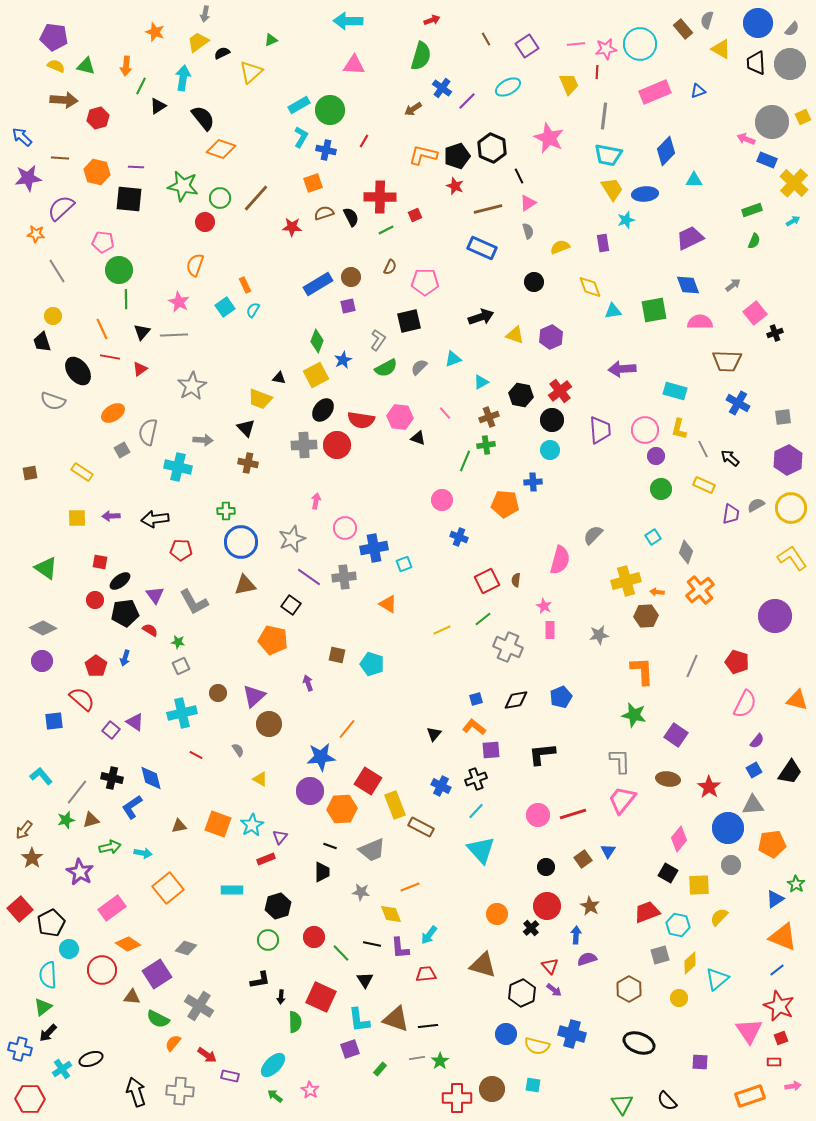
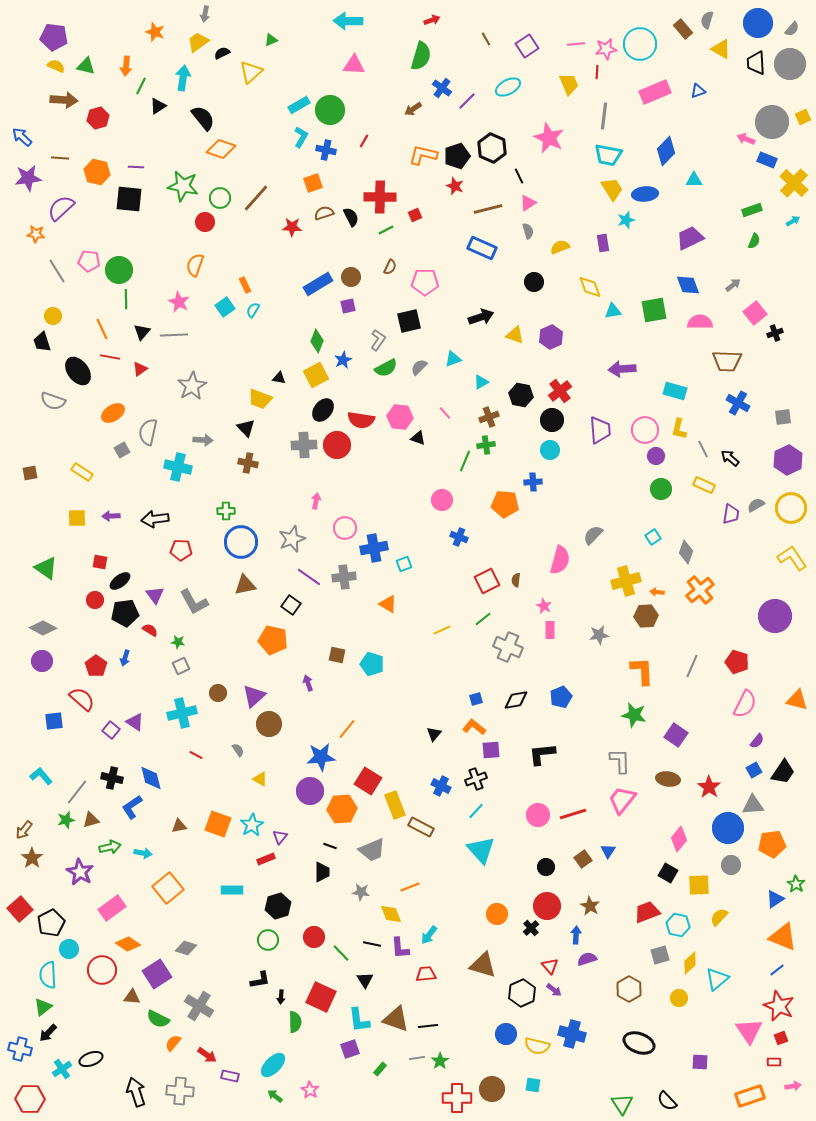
pink pentagon at (103, 242): moved 14 px left, 19 px down
black trapezoid at (790, 772): moved 7 px left
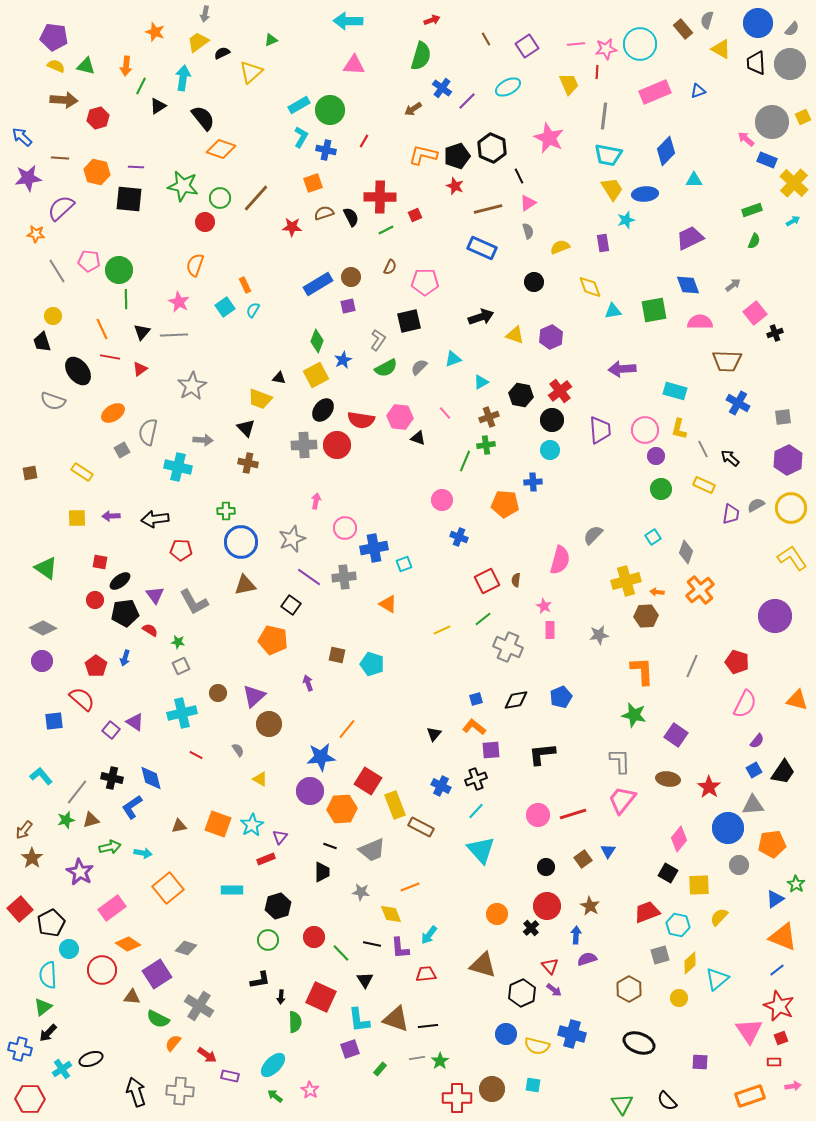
pink arrow at (746, 139): rotated 18 degrees clockwise
gray circle at (731, 865): moved 8 px right
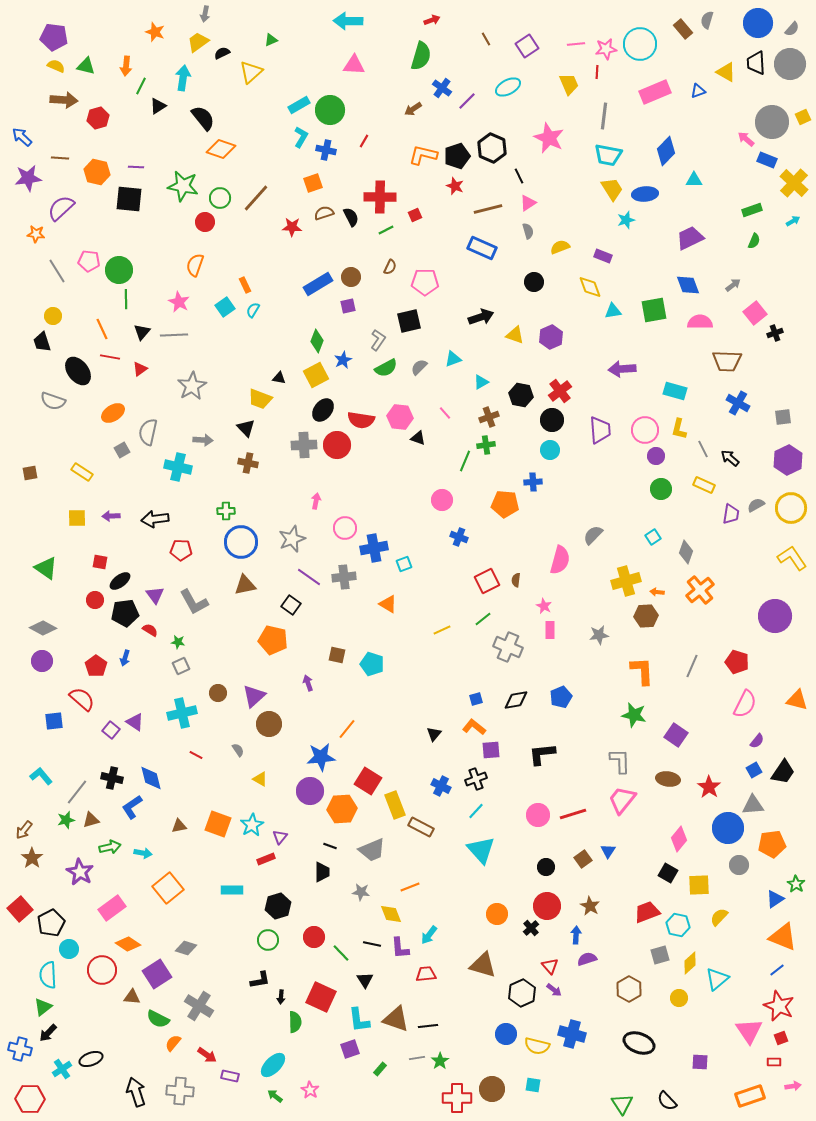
yellow triangle at (721, 49): moved 5 px right, 23 px down
purple rectangle at (603, 243): moved 13 px down; rotated 60 degrees counterclockwise
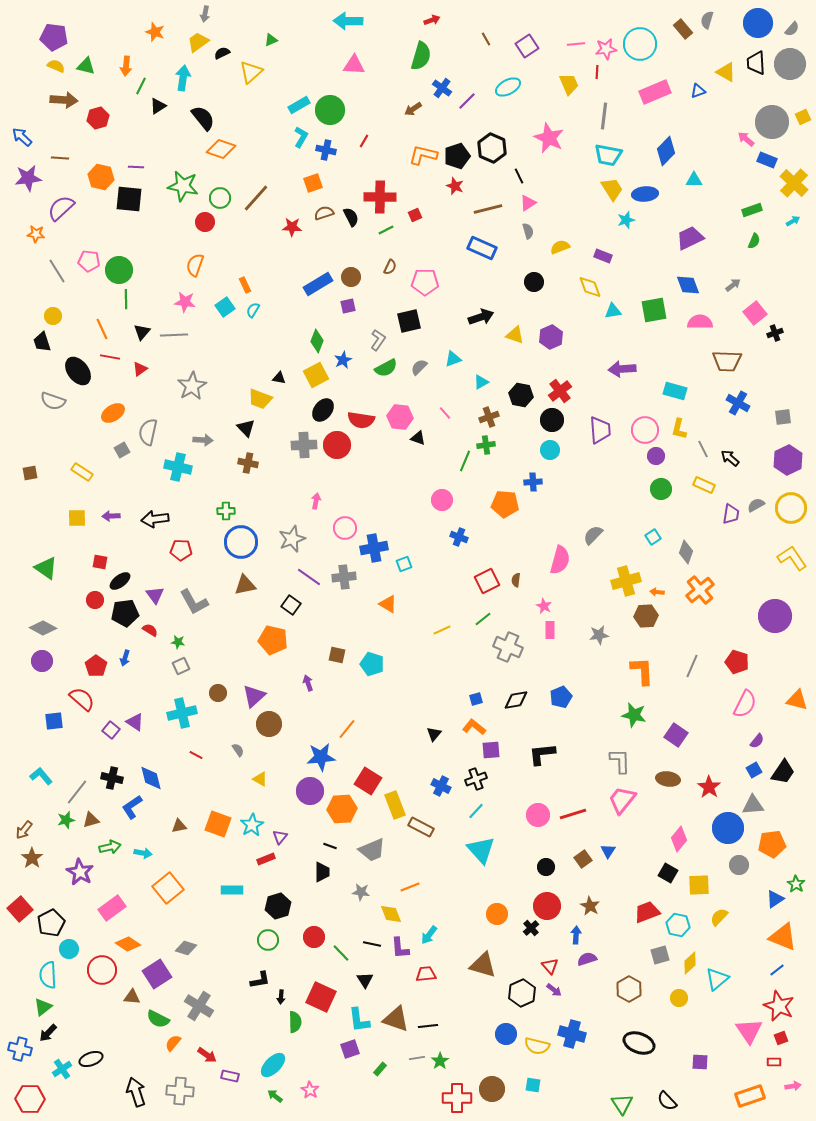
orange hexagon at (97, 172): moved 4 px right, 5 px down
pink star at (179, 302): moved 6 px right; rotated 20 degrees counterclockwise
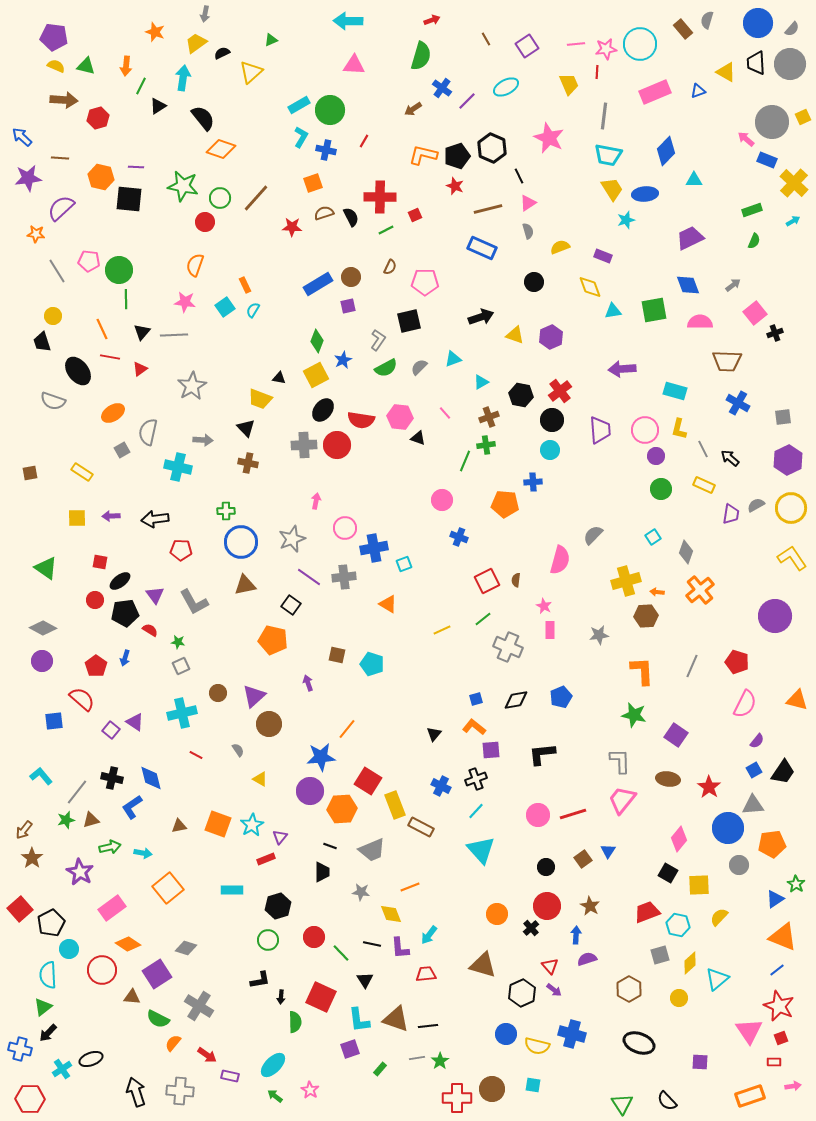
yellow trapezoid at (198, 42): moved 2 px left, 1 px down
cyan ellipse at (508, 87): moved 2 px left
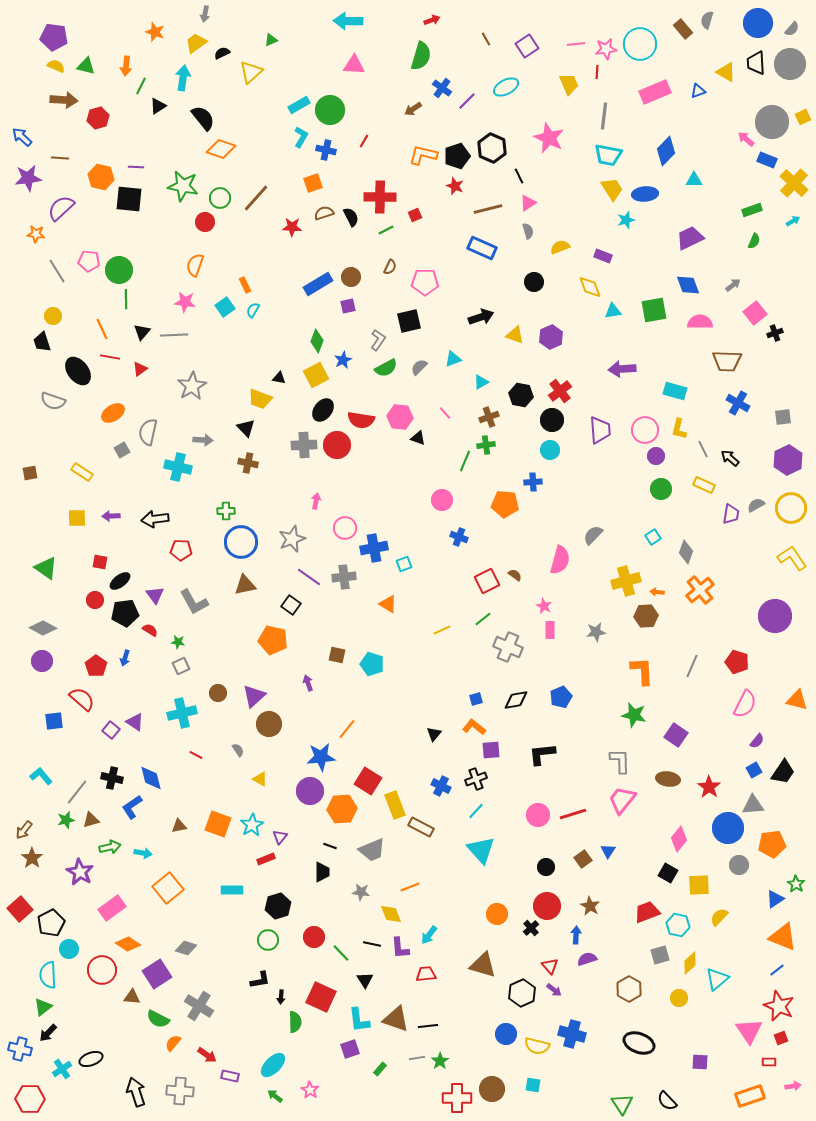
brown semicircle at (516, 580): moved 1 px left, 5 px up; rotated 120 degrees clockwise
gray star at (599, 635): moved 3 px left, 3 px up
red rectangle at (774, 1062): moved 5 px left
